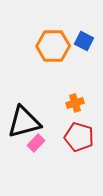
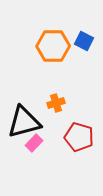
orange cross: moved 19 px left
pink rectangle: moved 2 px left
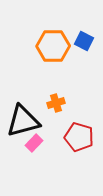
black triangle: moved 1 px left, 1 px up
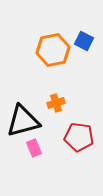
orange hexagon: moved 4 px down; rotated 12 degrees counterclockwise
red pentagon: rotated 8 degrees counterclockwise
pink rectangle: moved 5 px down; rotated 66 degrees counterclockwise
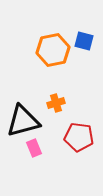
blue square: rotated 12 degrees counterclockwise
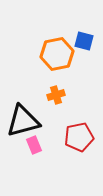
orange hexagon: moved 4 px right, 4 px down
orange cross: moved 8 px up
red pentagon: rotated 20 degrees counterclockwise
pink rectangle: moved 3 px up
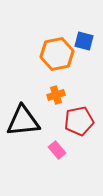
black triangle: rotated 9 degrees clockwise
red pentagon: moved 16 px up
pink rectangle: moved 23 px right, 5 px down; rotated 18 degrees counterclockwise
